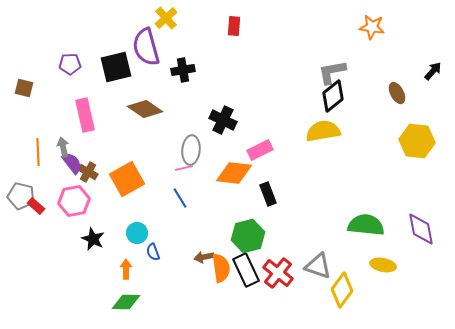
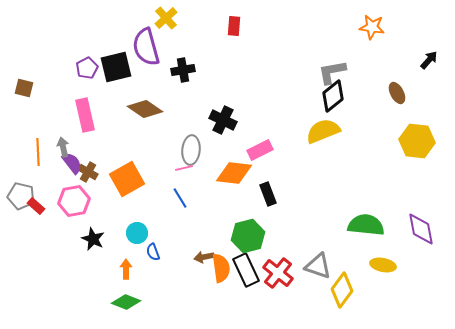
purple pentagon at (70, 64): moved 17 px right, 4 px down; rotated 25 degrees counterclockwise
black arrow at (433, 71): moved 4 px left, 11 px up
yellow semicircle at (323, 131): rotated 12 degrees counterclockwise
green diamond at (126, 302): rotated 20 degrees clockwise
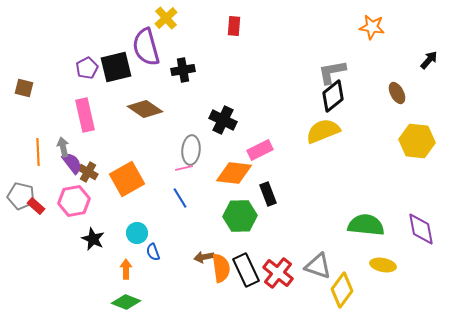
green hexagon at (248, 236): moved 8 px left, 20 px up; rotated 12 degrees clockwise
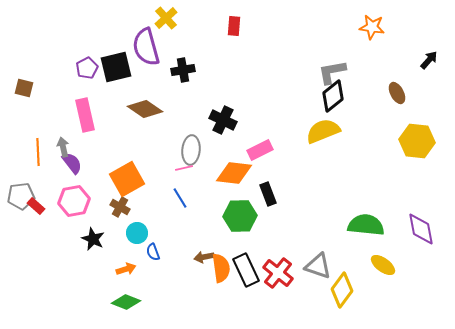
brown cross at (88, 172): moved 32 px right, 35 px down
gray pentagon at (21, 196): rotated 20 degrees counterclockwise
yellow ellipse at (383, 265): rotated 25 degrees clockwise
orange arrow at (126, 269): rotated 72 degrees clockwise
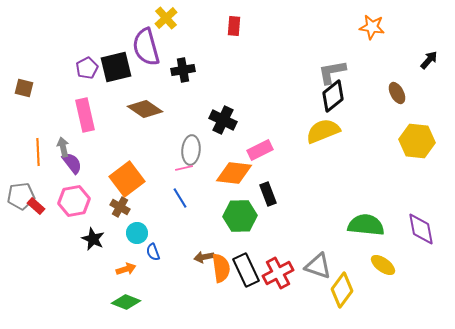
orange square at (127, 179): rotated 8 degrees counterclockwise
red cross at (278, 273): rotated 24 degrees clockwise
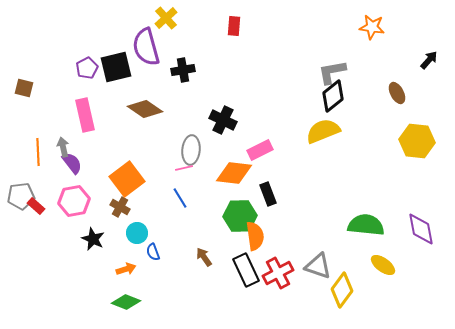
brown arrow at (204, 257): rotated 66 degrees clockwise
orange semicircle at (221, 268): moved 34 px right, 32 px up
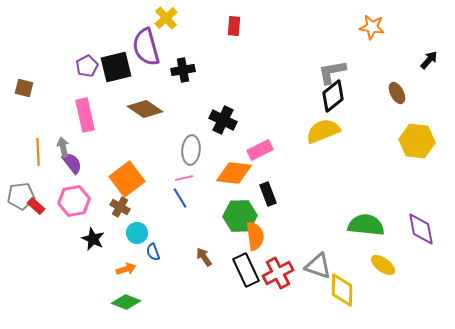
purple pentagon at (87, 68): moved 2 px up
pink line at (184, 168): moved 10 px down
yellow diamond at (342, 290): rotated 36 degrees counterclockwise
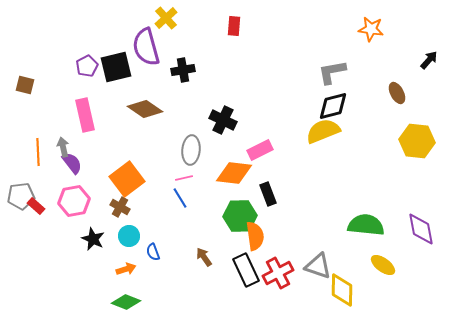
orange star at (372, 27): moved 1 px left, 2 px down
brown square at (24, 88): moved 1 px right, 3 px up
black diamond at (333, 96): moved 10 px down; rotated 24 degrees clockwise
cyan circle at (137, 233): moved 8 px left, 3 px down
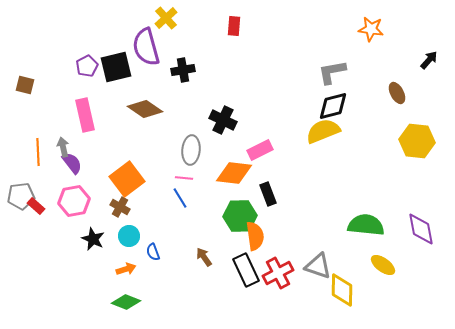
pink line at (184, 178): rotated 18 degrees clockwise
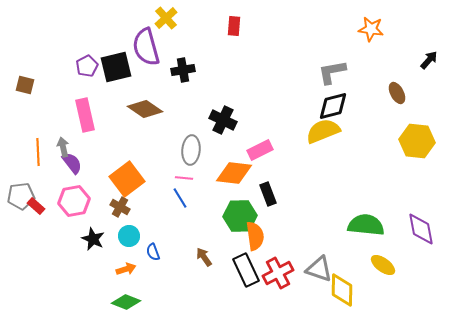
gray triangle at (318, 266): moved 1 px right, 3 px down
